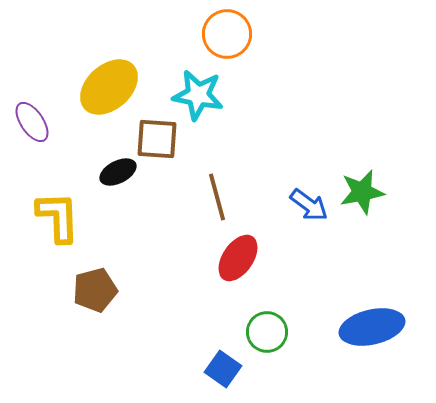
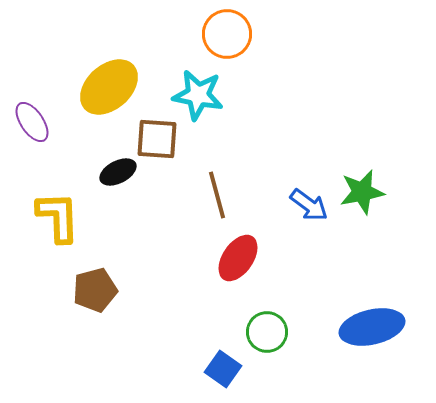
brown line: moved 2 px up
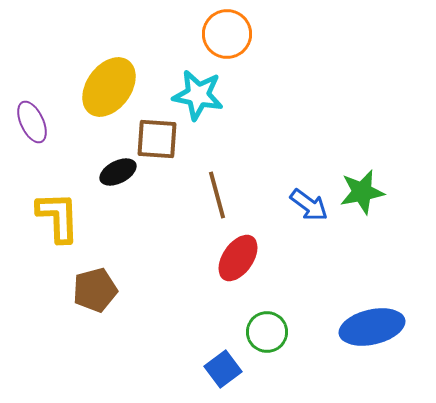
yellow ellipse: rotated 12 degrees counterclockwise
purple ellipse: rotated 9 degrees clockwise
blue square: rotated 18 degrees clockwise
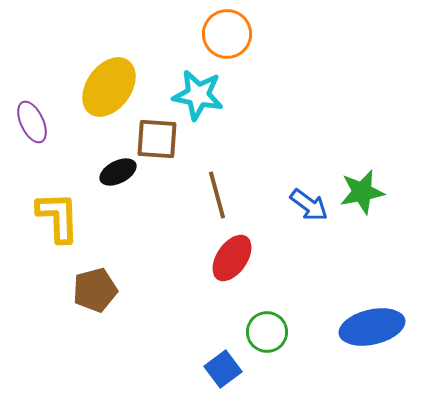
red ellipse: moved 6 px left
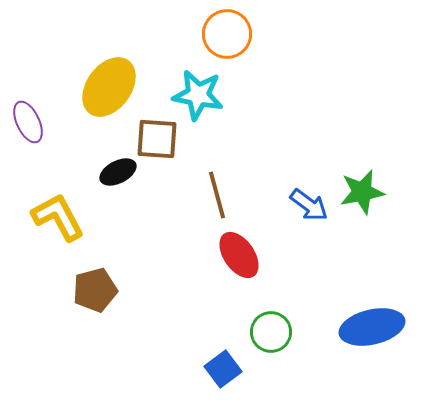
purple ellipse: moved 4 px left
yellow L-shape: rotated 26 degrees counterclockwise
red ellipse: moved 7 px right, 3 px up; rotated 69 degrees counterclockwise
green circle: moved 4 px right
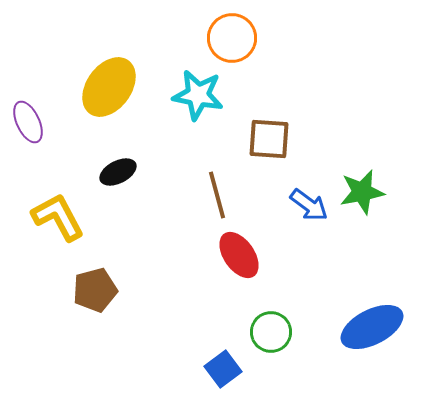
orange circle: moved 5 px right, 4 px down
brown square: moved 112 px right
blue ellipse: rotated 14 degrees counterclockwise
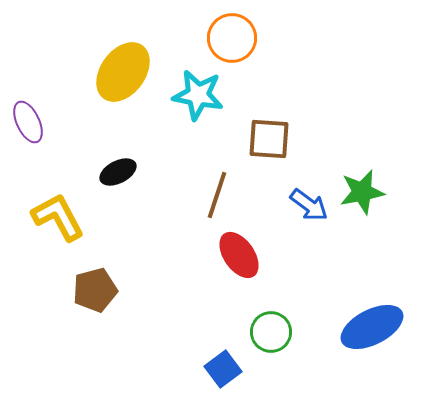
yellow ellipse: moved 14 px right, 15 px up
brown line: rotated 33 degrees clockwise
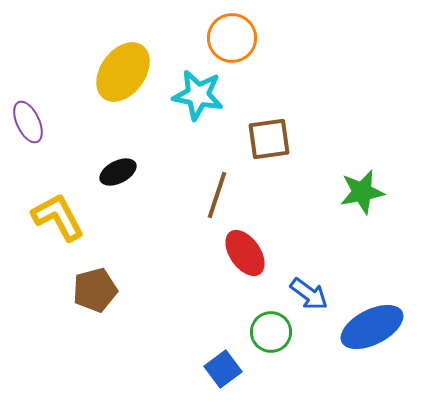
brown square: rotated 12 degrees counterclockwise
blue arrow: moved 89 px down
red ellipse: moved 6 px right, 2 px up
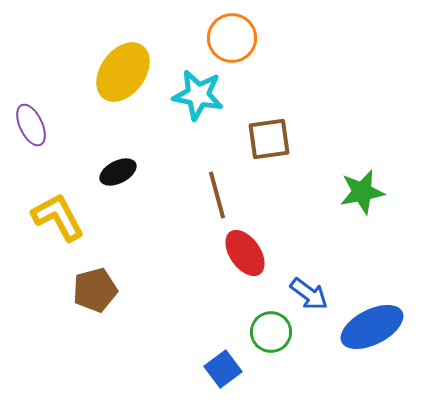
purple ellipse: moved 3 px right, 3 px down
brown line: rotated 33 degrees counterclockwise
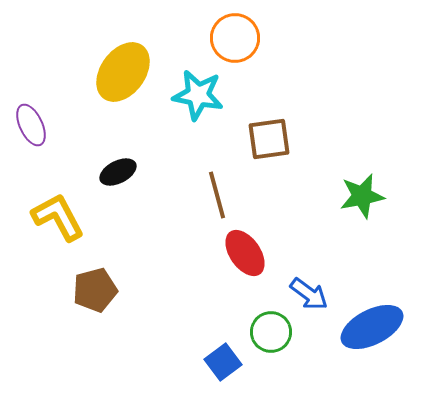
orange circle: moved 3 px right
green star: moved 4 px down
blue square: moved 7 px up
